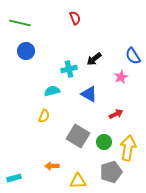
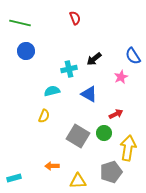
green circle: moved 9 px up
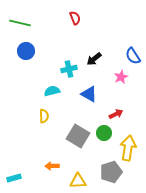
yellow semicircle: rotated 24 degrees counterclockwise
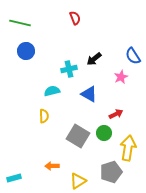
yellow triangle: rotated 30 degrees counterclockwise
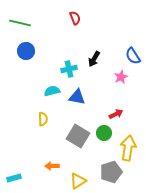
black arrow: rotated 21 degrees counterclockwise
blue triangle: moved 12 px left, 3 px down; rotated 18 degrees counterclockwise
yellow semicircle: moved 1 px left, 3 px down
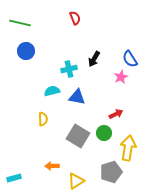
blue semicircle: moved 3 px left, 3 px down
yellow triangle: moved 2 px left
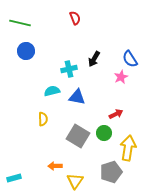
orange arrow: moved 3 px right
yellow triangle: moved 1 px left; rotated 24 degrees counterclockwise
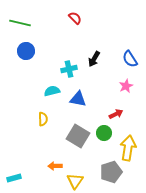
red semicircle: rotated 24 degrees counterclockwise
pink star: moved 5 px right, 9 px down
blue triangle: moved 1 px right, 2 px down
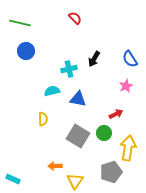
cyan rectangle: moved 1 px left, 1 px down; rotated 40 degrees clockwise
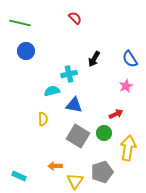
cyan cross: moved 5 px down
blue triangle: moved 4 px left, 6 px down
gray pentagon: moved 9 px left
cyan rectangle: moved 6 px right, 3 px up
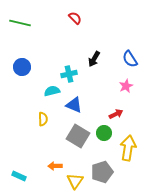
blue circle: moved 4 px left, 16 px down
blue triangle: rotated 12 degrees clockwise
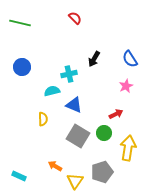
orange arrow: rotated 32 degrees clockwise
